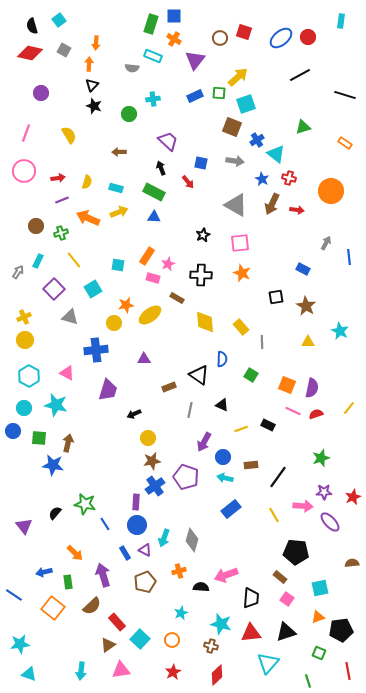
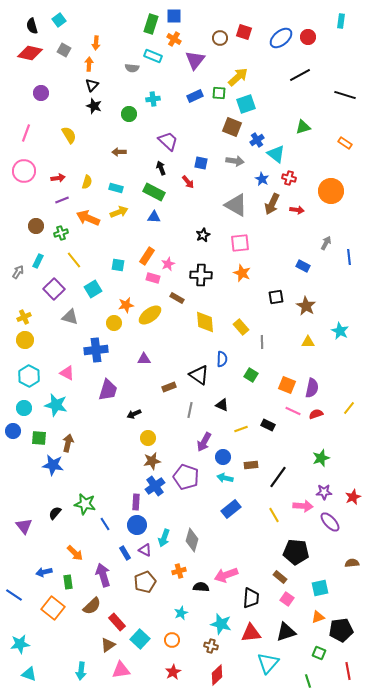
blue rectangle at (303, 269): moved 3 px up
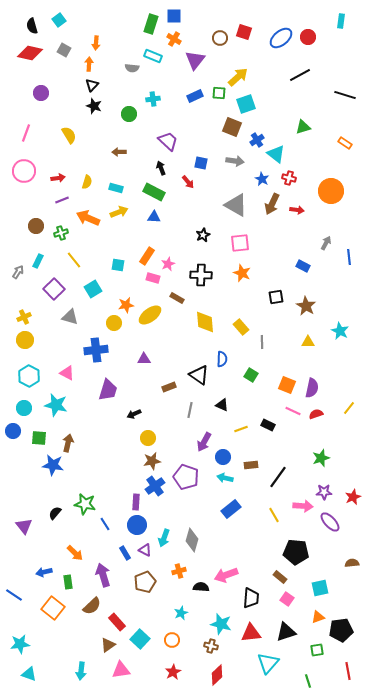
green square at (319, 653): moved 2 px left, 3 px up; rotated 32 degrees counterclockwise
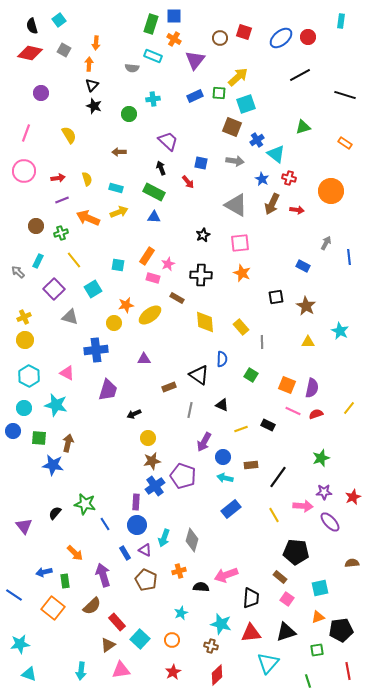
yellow semicircle at (87, 182): moved 3 px up; rotated 32 degrees counterclockwise
gray arrow at (18, 272): rotated 80 degrees counterclockwise
purple pentagon at (186, 477): moved 3 px left, 1 px up
green rectangle at (68, 582): moved 3 px left, 1 px up
brown pentagon at (145, 582): moved 1 px right, 2 px up; rotated 25 degrees counterclockwise
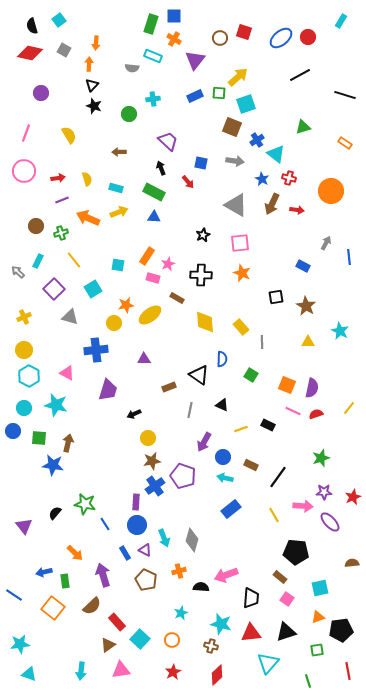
cyan rectangle at (341, 21): rotated 24 degrees clockwise
yellow circle at (25, 340): moved 1 px left, 10 px down
brown rectangle at (251, 465): rotated 32 degrees clockwise
cyan arrow at (164, 538): rotated 42 degrees counterclockwise
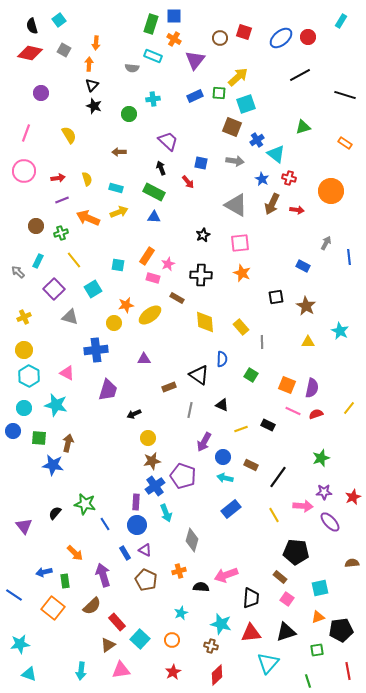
cyan arrow at (164, 538): moved 2 px right, 25 px up
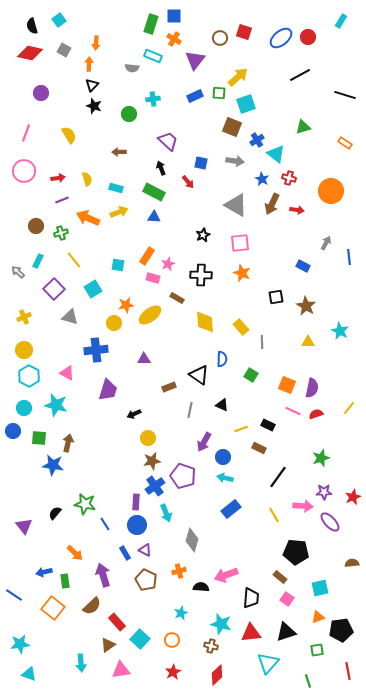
brown rectangle at (251, 465): moved 8 px right, 17 px up
cyan arrow at (81, 671): moved 8 px up; rotated 12 degrees counterclockwise
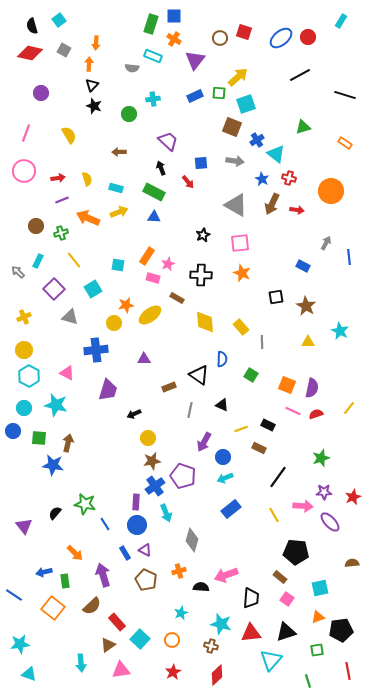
blue square at (201, 163): rotated 16 degrees counterclockwise
cyan arrow at (225, 478): rotated 35 degrees counterclockwise
cyan triangle at (268, 663): moved 3 px right, 3 px up
